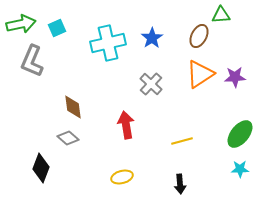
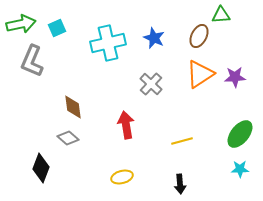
blue star: moved 2 px right; rotated 15 degrees counterclockwise
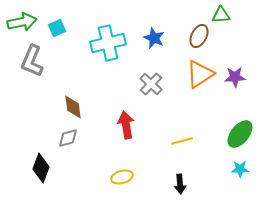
green arrow: moved 1 px right, 2 px up
gray diamond: rotated 55 degrees counterclockwise
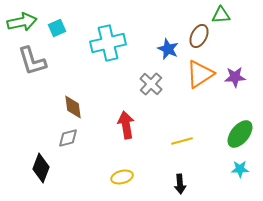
blue star: moved 14 px right, 11 px down
gray L-shape: rotated 40 degrees counterclockwise
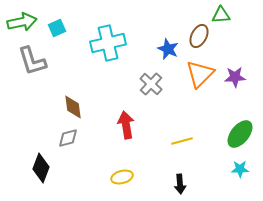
orange triangle: rotated 12 degrees counterclockwise
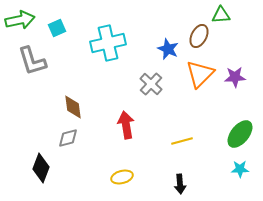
green arrow: moved 2 px left, 2 px up
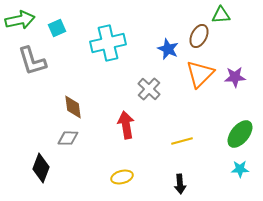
gray cross: moved 2 px left, 5 px down
gray diamond: rotated 15 degrees clockwise
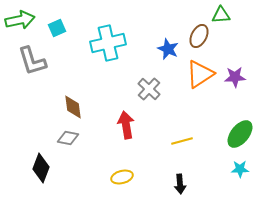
orange triangle: rotated 12 degrees clockwise
gray diamond: rotated 10 degrees clockwise
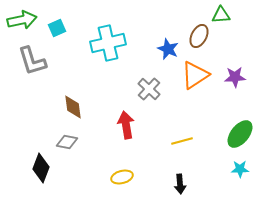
green arrow: moved 2 px right
orange triangle: moved 5 px left, 1 px down
gray diamond: moved 1 px left, 4 px down
